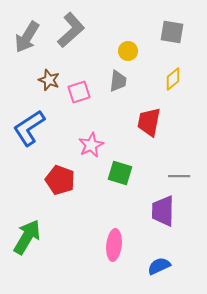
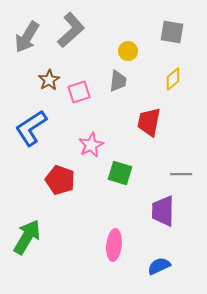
brown star: rotated 20 degrees clockwise
blue L-shape: moved 2 px right
gray line: moved 2 px right, 2 px up
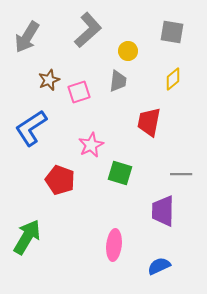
gray L-shape: moved 17 px right
brown star: rotated 10 degrees clockwise
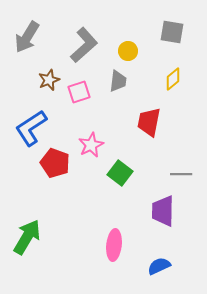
gray L-shape: moved 4 px left, 15 px down
green square: rotated 20 degrees clockwise
red pentagon: moved 5 px left, 17 px up
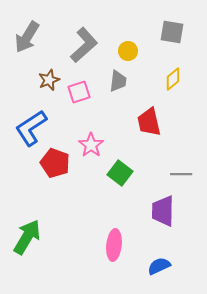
red trapezoid: rotated 24 degrees counterclockwise
pink star: rotated 10 degrees counterclockwise
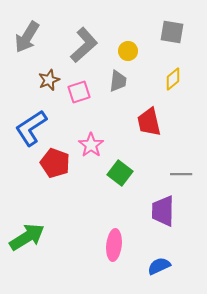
green arrow: rotated 27 degrees clockwise
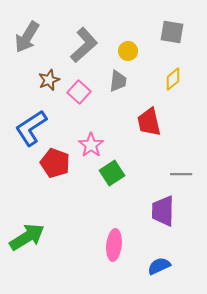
pink square: rotated 30 degrees counterclockwise
green square: moved 8 px left; rotated 20 degrees clockwise
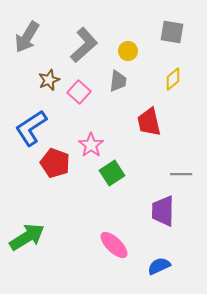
pink ellipse: rotated 52 degrees counterclockwise
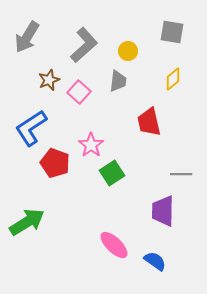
green arrow: moved 15 px up
blue semicircle: moved 4 px left, 5 px up; rotated 60 degrees clockwise
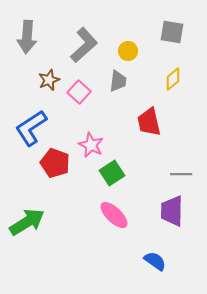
gray arrow: rotated 28 degrees counterclockwise
pink star: rotated 10 degrees counterclockwise
purple trapezoid: moved 9 px right
pink ellipse: moved 30 px up
